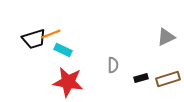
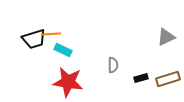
orange line: rotated 18 degrees clockwise
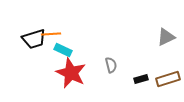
gray semicircle: moved 2 px left; rotated 14 degrees counterclockwise
black rectangle: moved 1 px down
red star: moved 3 px right, 9 px up; rotated 16 degrees clockwise
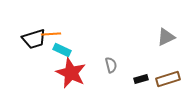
cyan rectangle: moved 1 px left
